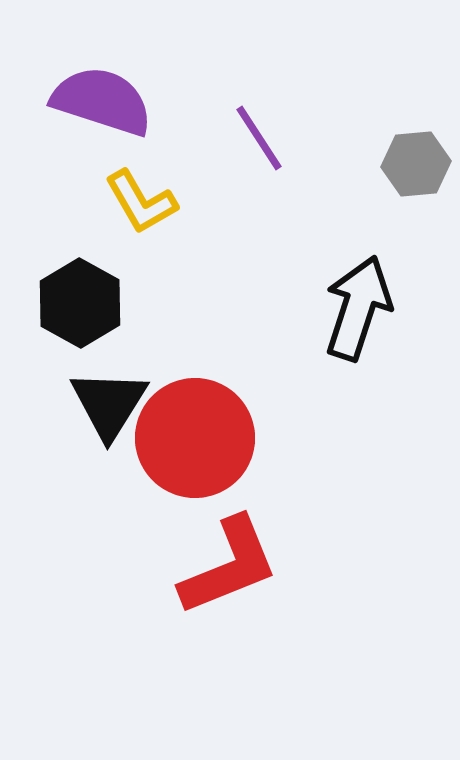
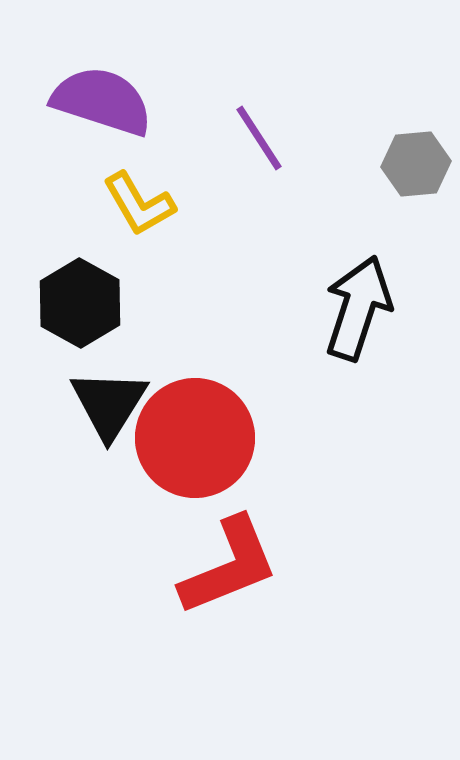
yellow L-shape: moved 2 px left, 2 px down
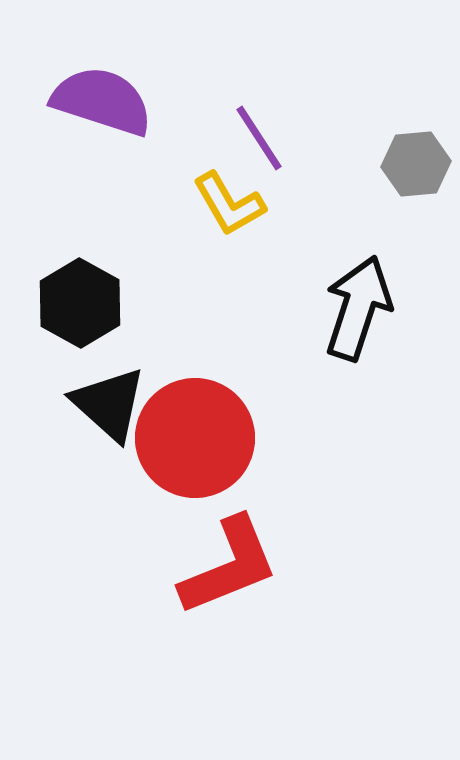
yellow L-shape: moved 90 px right
black triangle: rotated 20 degrees counterclockwise
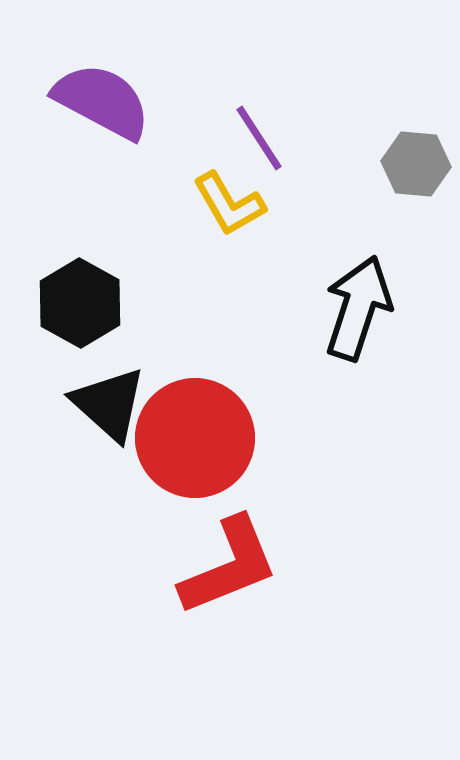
purple semicircle: rotated 10 degrees clockwise
gray hexagon: rotated 10 degrees clockwise
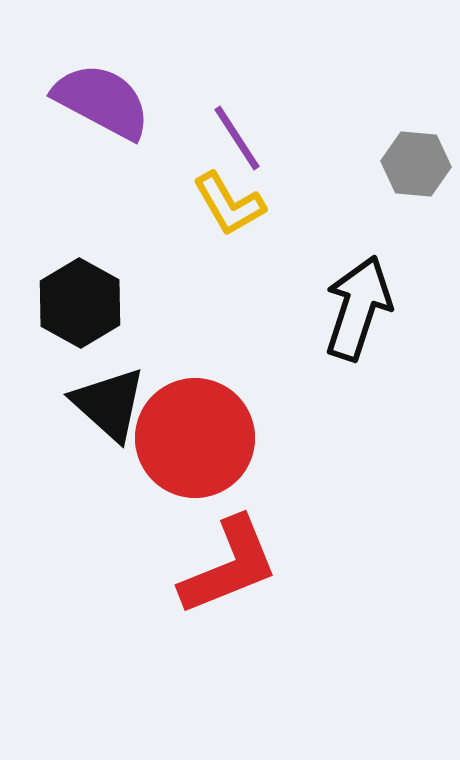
purple line: moved 22 px left
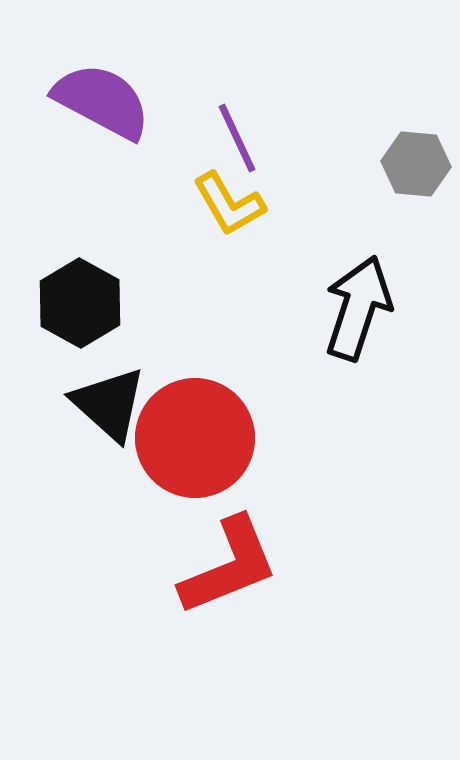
purple line: rotated 8 degrees clockwise
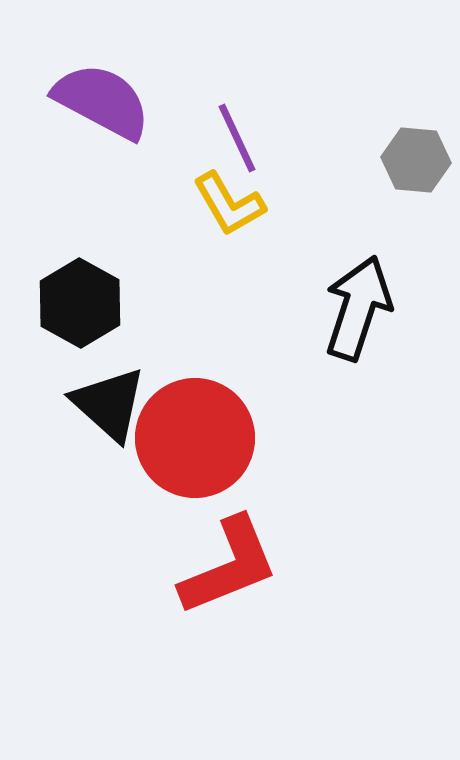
gray hexagon: moved 4 px up
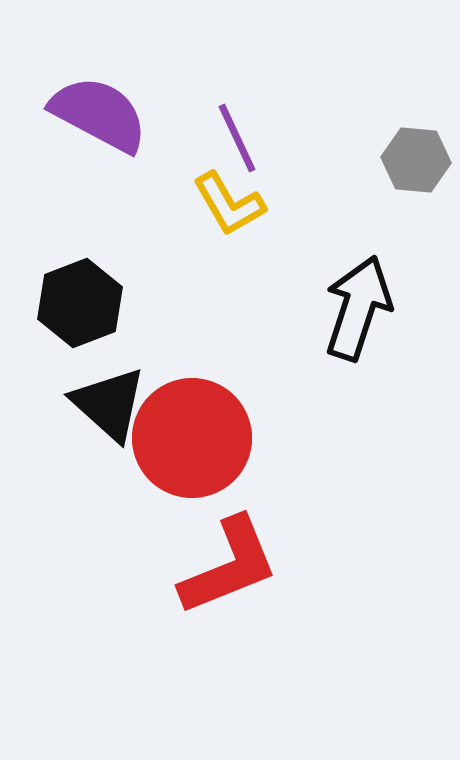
purple semicircle: moved 3 px left, 13 px down
black hexagon: rotated 10 degrees clockwise
red circle: moved 3 px left
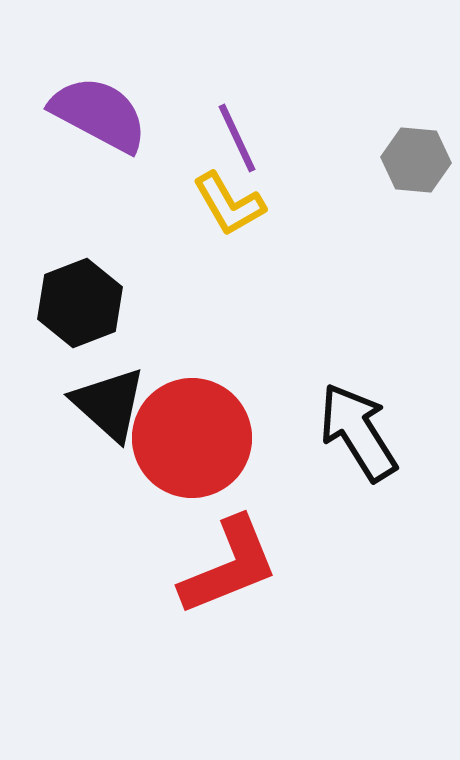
black arrow: moved 124 px down; rotated 50 degrees counterclockwise
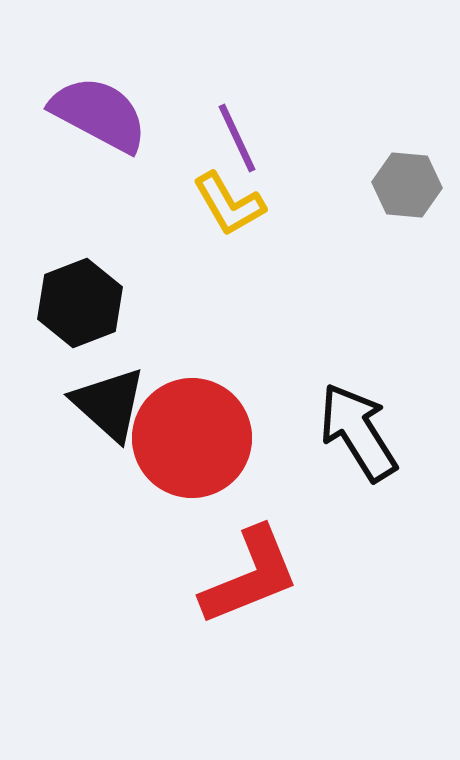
gray hexagon: moved 9 px left, 25 px down
red L-shape: moved 21 px right, 10 px down
